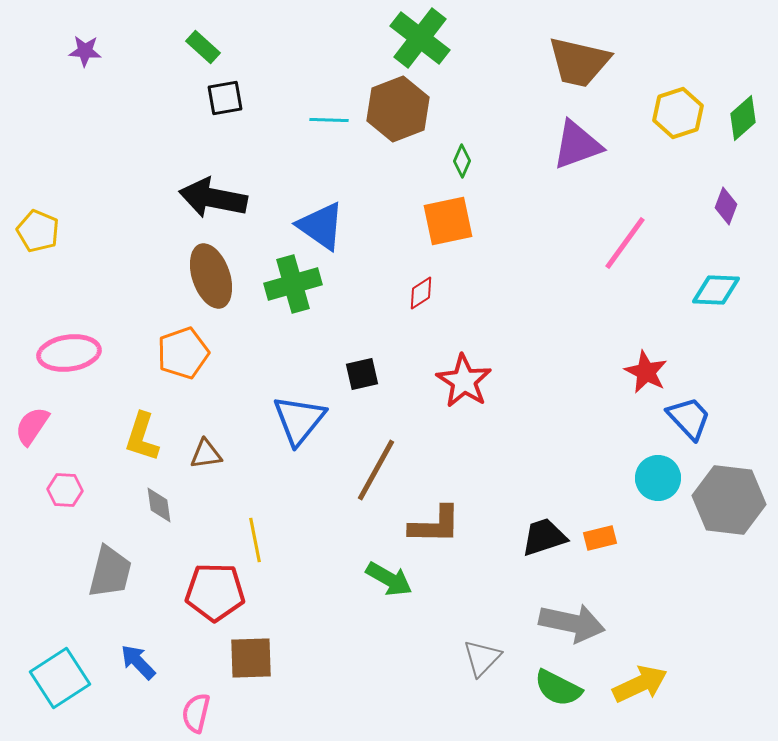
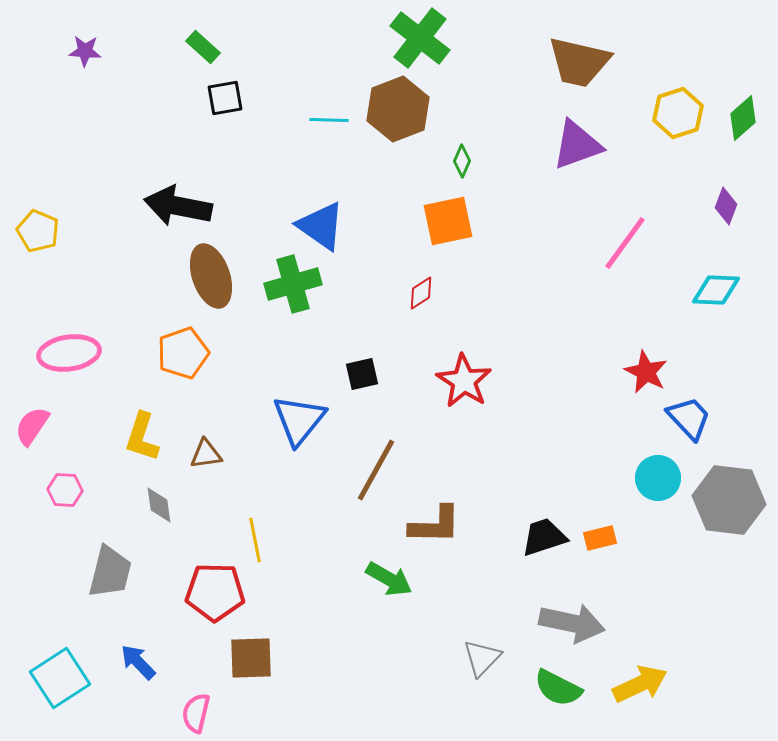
black arrow at (213, 198): moved 35 px left, 8 px down
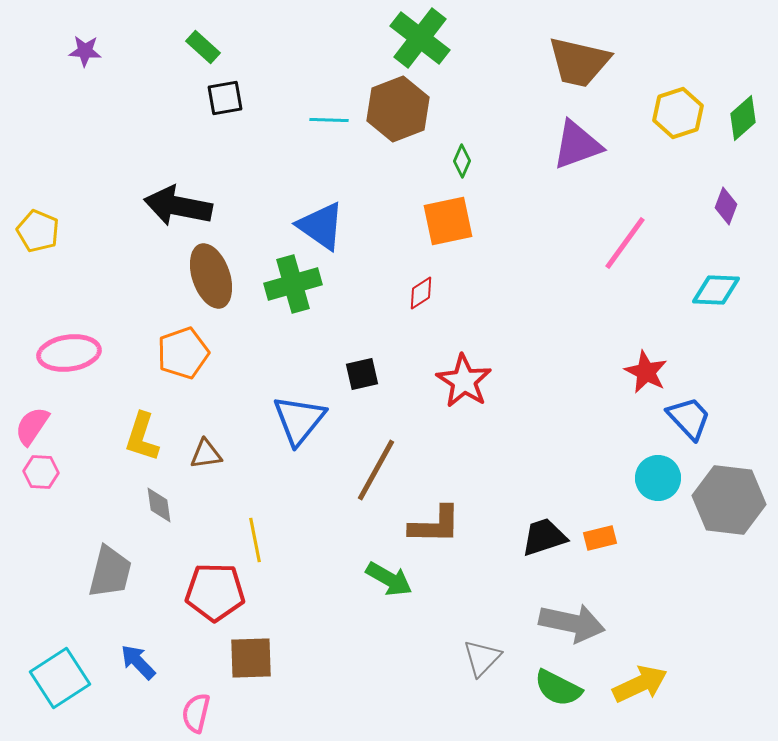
pink hexagon at (65, 490): moved 24 px left, 18 px up
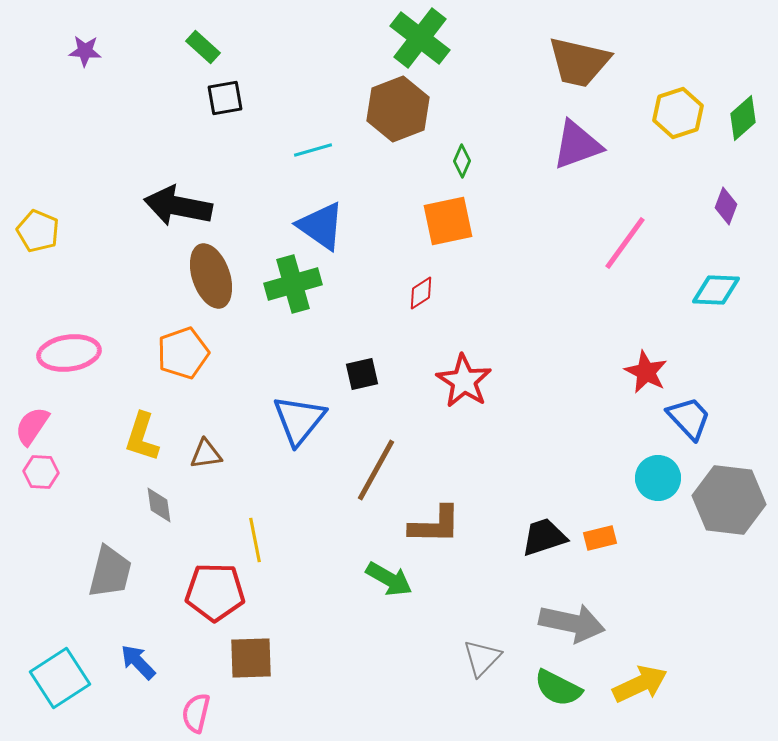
cyan line at (329, 120): moved 16 px left, 30 px down; rotated 18 degrees counterclockwise
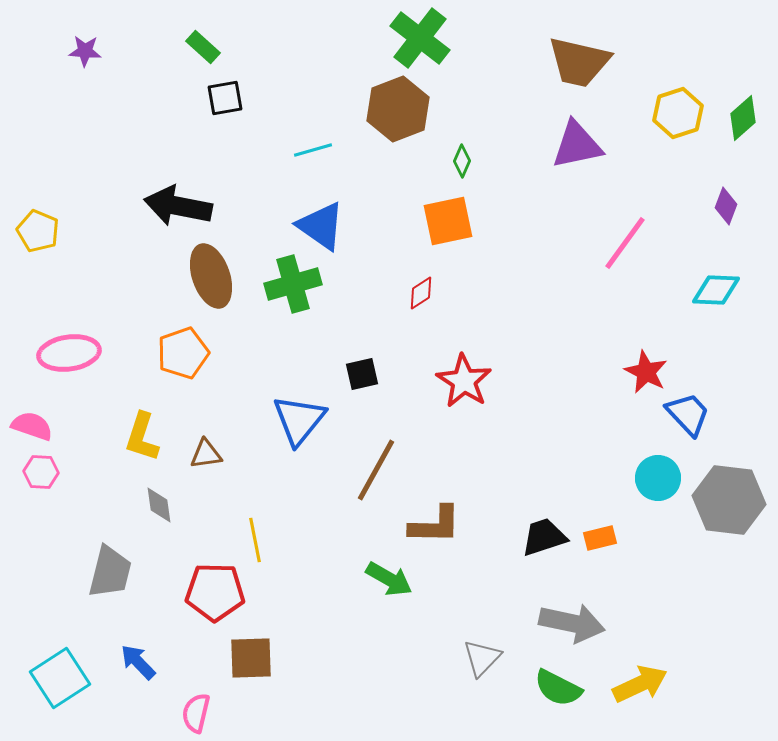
purple triangle at (577, 145): rotated 8 degrees clockwise
blue trapezoid at (689, 418): moved 1 px left, 4 px up
pink semicircle at (32, 426): rotated 75 degrees clockwise
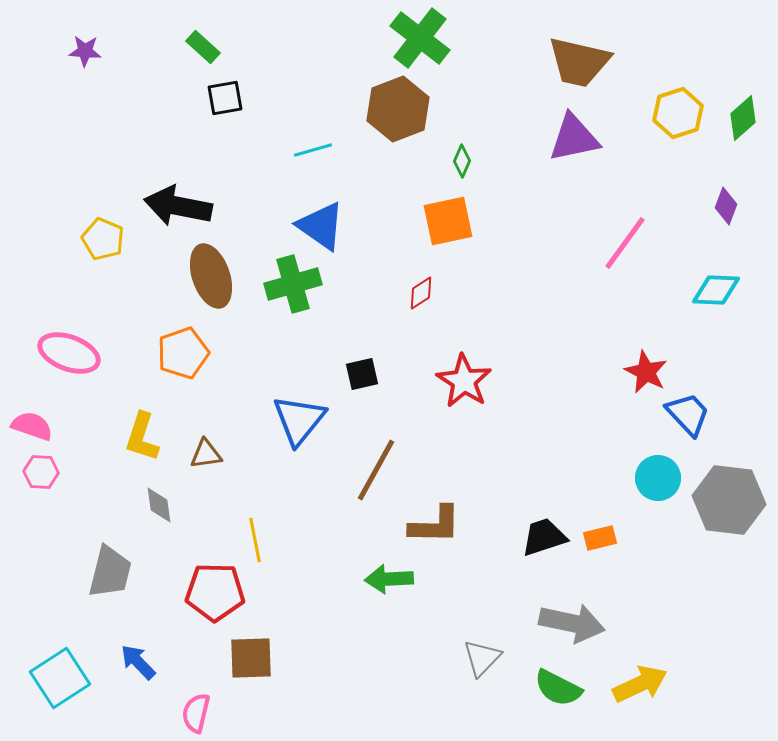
purple triangle at (577, 145): moved 3 px left, 7 px up
yellow pentagon at (38, 231): moved 65 px right, 8 px down
pink ellipse at (69, 353): rotated 28 degrees clockwise
green arrow at (389, 579): rotated 147 degrees clockwise
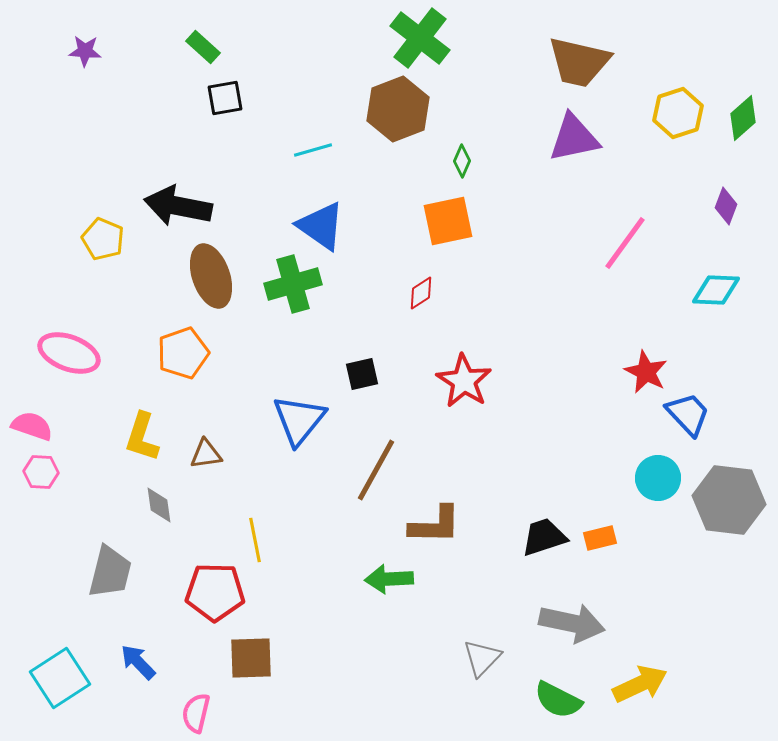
green semicircle at (558, 688): moved 12 px down
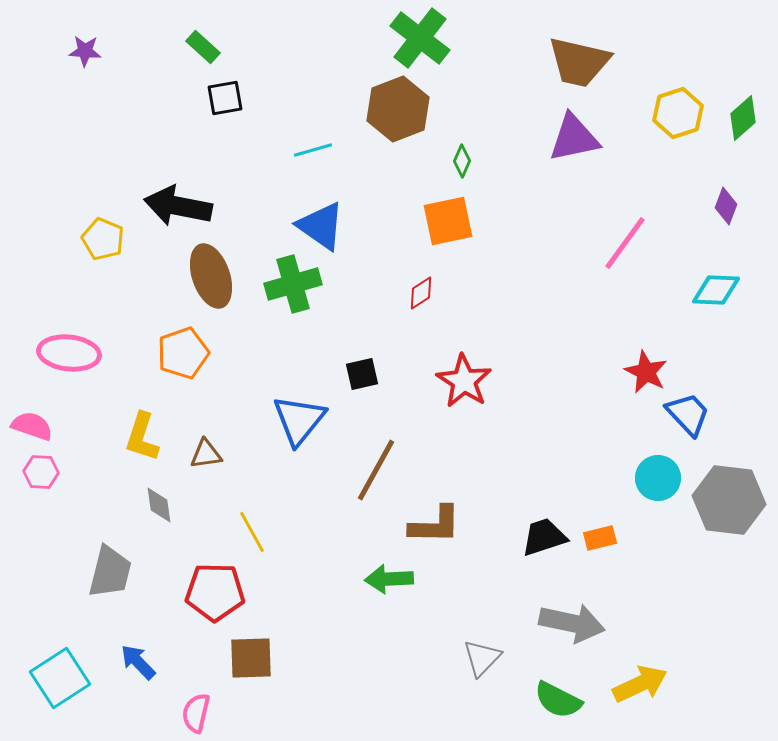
pink ellipse at (69, 353): rotated 14 degrees counterclockwise
yellow line at (255, 540): moved 3 px left, 8 px up; rotated 18 degrees counterclockwise
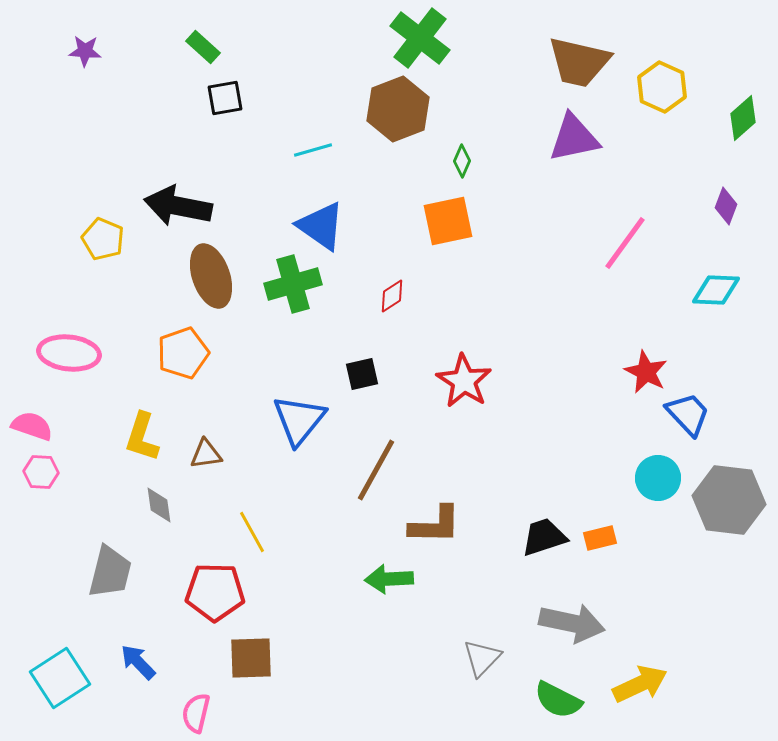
yellow hexagon at (678, 113): moved 16 px left, 26 px up; rotated 18 degrees counterclockwise
red diamond at (421, 293): moved 29 px left, 3 px down
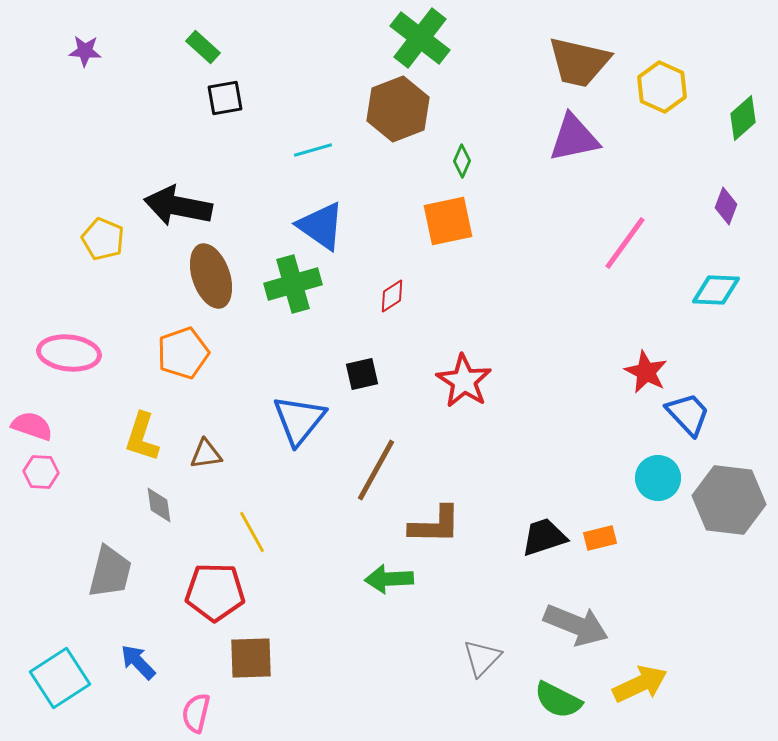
gray arrow at (572, 623): moved 4 px right, 2 px down; rotated 10 degrees clockwise
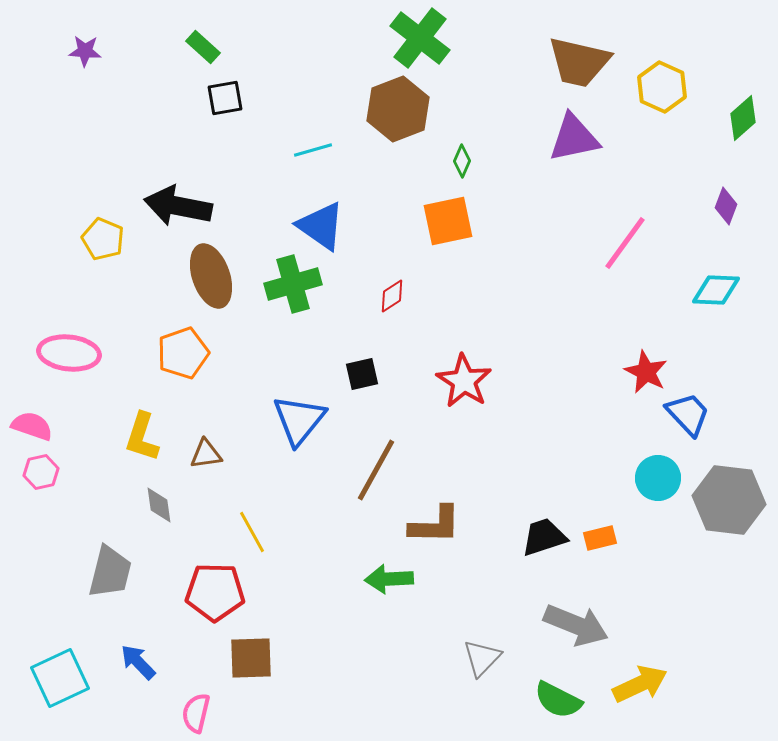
pink hexagon at (41, 472): rotated 16 degrees counterclockwise
cyan square at (60, 678): rotated 8 degrees clockwise
